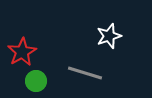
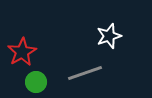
gray line: rotated 36 degrees counterclockwise
green circle: moved 1 px down
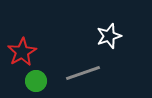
gray line: moved 2 px left
green circle: moved 1 px up
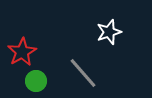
white star: moved 4 px up
gray line: rotated 68 degrees clockwise
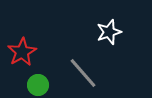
green circle: moved 2 px right, 4 px down
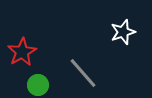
white star: moved 14 px right
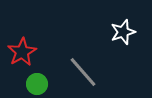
gray line: moved 1 px up
green circle: moved 1 px left, 1 px up
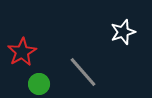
green circle: moved 2 px right
